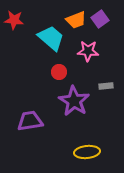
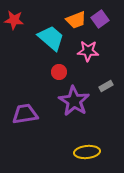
gray rectangle: rotated 24 degrees counterclockwise
purple trapezoid: moved 5 px left, 7 px up
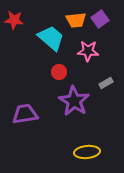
orange trapezoid: rotated 15 degrees clockwise
gray rectangle: moved 3 px up
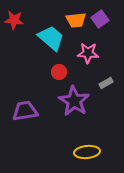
pink star: moved 2 px down
purple trapezoid: moved 3 px up
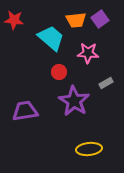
yellow ellipse: moved 2 px right, 3 px up
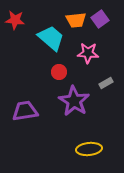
red star: moved 1 px right
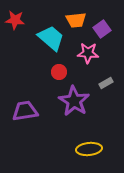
purple square: moved 2 px right, 10 px down
